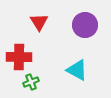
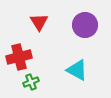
red cross: rotated 15 degrees counterclockwise
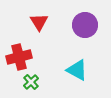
green cross: rotated 21 degrees counterclockwise
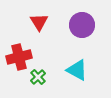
purple circle: moved 3 px left
green cross: moved 7 px right, 5 px up
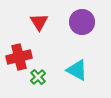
purple circle: moved 3 px up
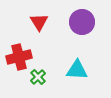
cyan triangle: rotated 25 degrees counterclockwise
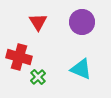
red triangle: moved 1 px left
red cross: rotated 30 degrees clockwise
cyan triangle: moved 4 px right, 1 px up; rotated 20 degrees clockwise
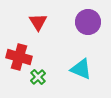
purple circle: moved 6 px right
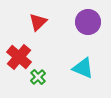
red triangle: rotated 18 degrees clockwise
red cross: rotated 25 degrees clockwise
cyan triangle: moved 2 px right, 1 px up
